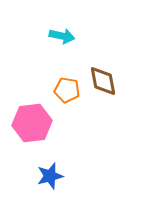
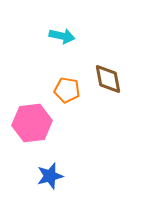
brown diamond: moved 5 px right, 2 px up
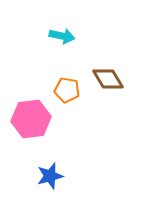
brown diamond: rotated 20 degrees counterclockwise
pink hexagon: moved 1 px left, 4 px up
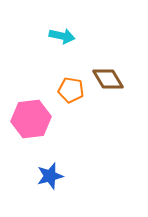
orange pentagon: moved 4 px right
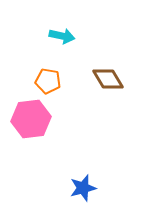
orange pentagon: moved 23 px left, 9 px up
blue star: moved 33 px right, 12 px down
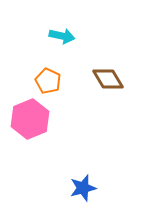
orange pentagon: rotated 15 degrees clockwise
pink hexagon: moved 1 px left; rotated 15 degrees counterclockwise
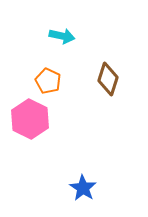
brown diamond: rotated 48 degrees clockwise
pink hexagon: rotated 12 degrees counterclockwise
blue star: rotated 24 degrees counterclockwise
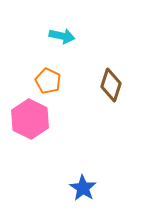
brown diamond: moved 3 px right, 6 px down
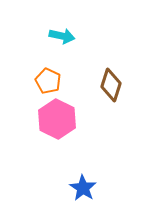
pink hexagon: moved 27 px right
